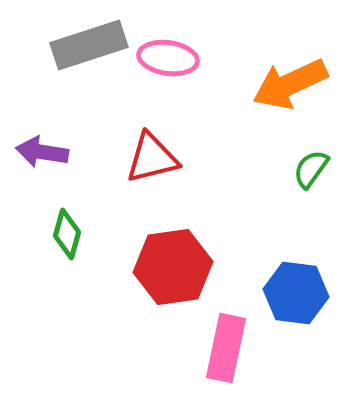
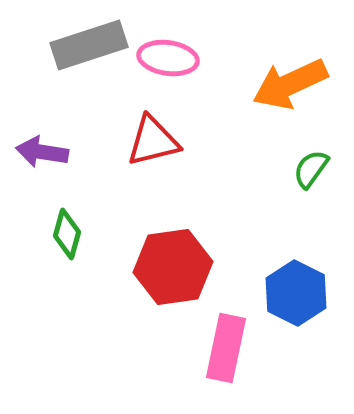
red triangle: moved 1 px right, 17 px up
blue hexagon: rotated 20 degrees clockwise
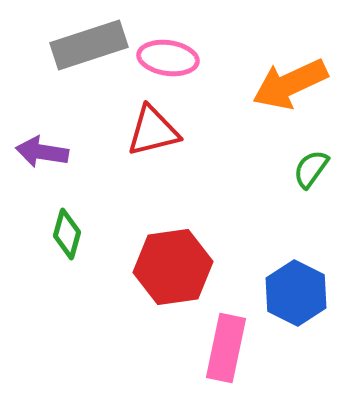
red triangle: moved 10 px up
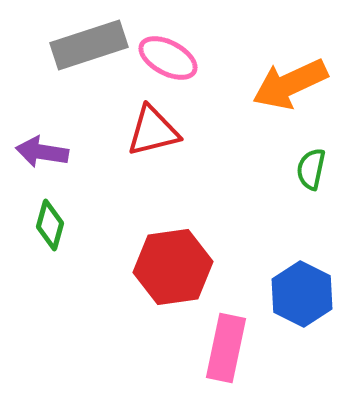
pink ellipse: rotated 20 degrees clockwise
green semicircle: rotated 24 degrees counterclockwise
green diamond: moved 17 px left, 9 px up
blue hexagon: moved 6 px right, 1 px down
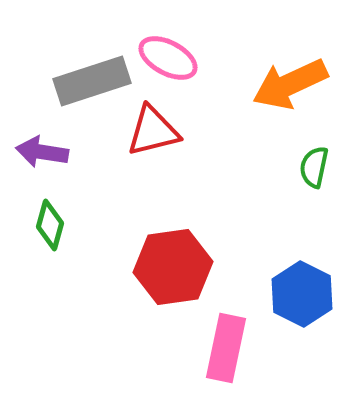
gray rectangle: moved 3 px right, 36 px down
green semicircle: moved 3 px right, 2 px up
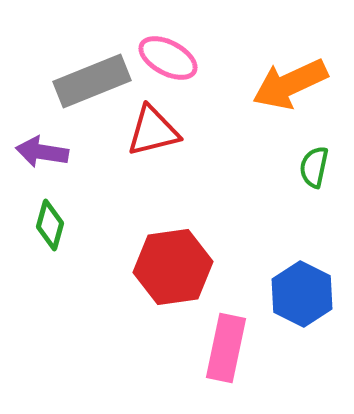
gray rectangle: rotated 4 degrees counterclockwise
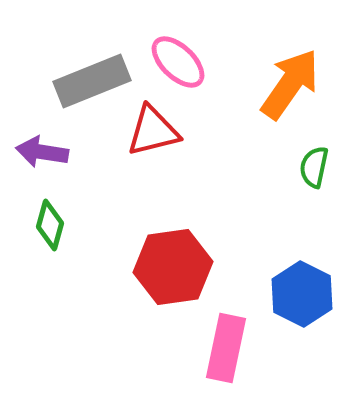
pink ellipse: moved 10 px right, 4 px down; rotated 16 degrees clockwise
orange arrow: rotated 150 degrees clockwise
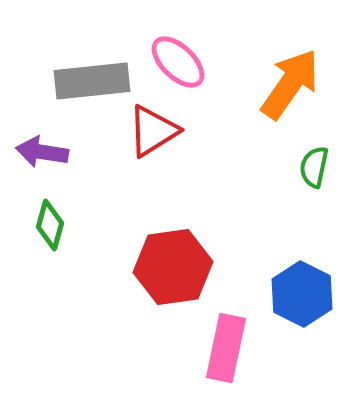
gray rectangle: rotated 16 degrees clockwise
red triangle: rotated 18 degrees counterclockwise
